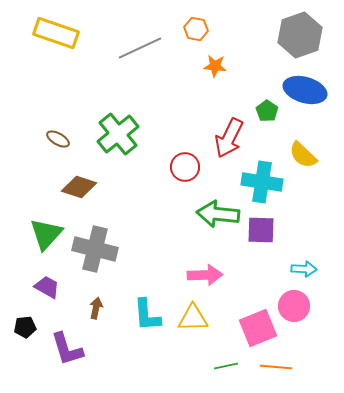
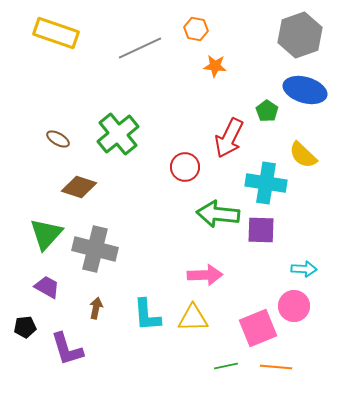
cyan cross: moved 4 px right, 1 px down
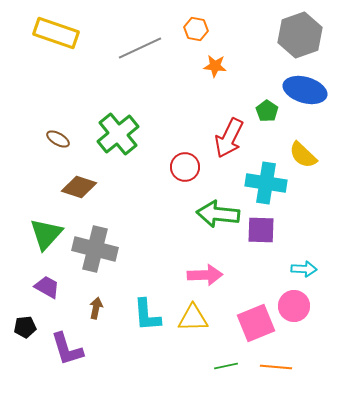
pink square: moved 2 px left, 5 px up
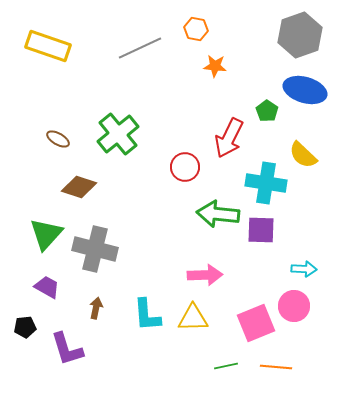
yellow rectangle: moved 8 px left, 13 px down
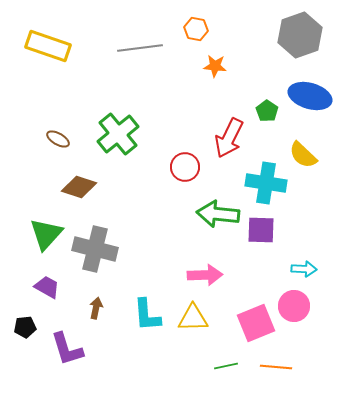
gray line: rotated 18 degrees clockwise
blue ellipse: moved 5 px right, 6 px down
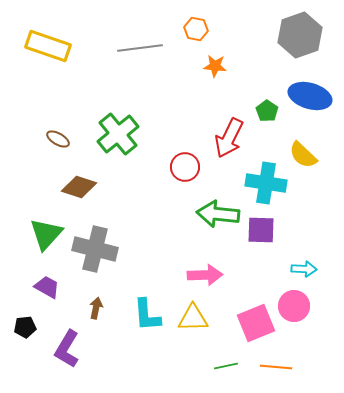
purple L-shape: rotated 48 degrees clockwise
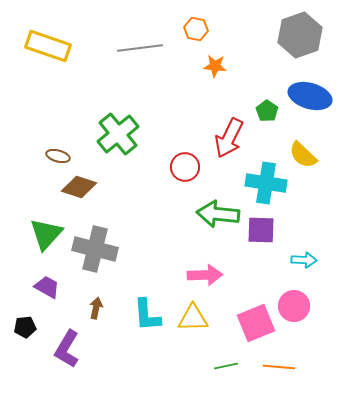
brown ellipse: moved 17 px down; rotated 15 degrees counterclockwise
cyan arrow: moved 9 px up
orange line: moved 3 px right
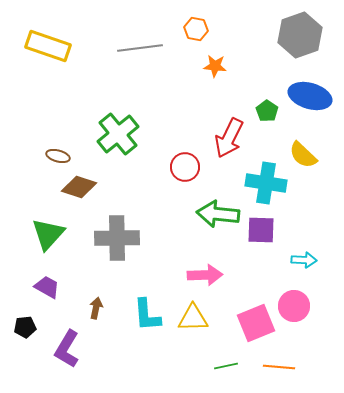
green triangle: moved 2 px right
gray cross: moved 22 px right, 11 px up; rotated 15 degrees counterclockwise
